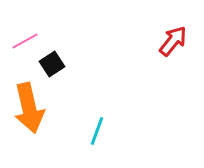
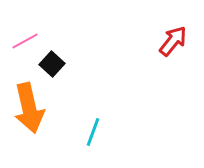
black square: rotated 15 degrees counterclockwise
cyan line: moved 4 px left, 1 px down
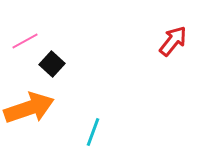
orange arrow: rotated 96 degrees counterclockwise
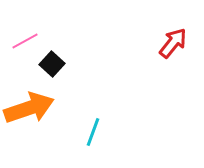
red arrow: moved 2 px down
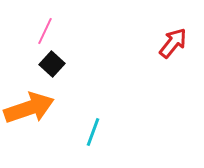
pink line: moved 20 px right, 10 px up; rotated 36 degrees counterclockwise
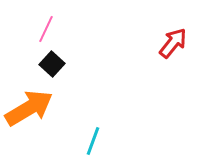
pink line: moved 1 px right, 2 px up
orange arrow: rotated 12 degrees counterclockwise
cyan line: moved 9 px down
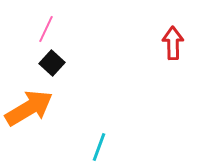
red arrow: rotated 40 degrees counterclockwise
black square: moved 1 px up
cyan line: moved 6 px right, 6 px down
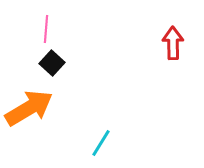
pink line: rotated 20 degrees counterclockwise
cyan line: moved 2 px right, 4 px up; rotated 12 degrees clockwise
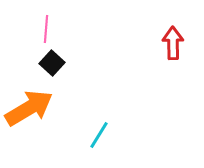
cyan line: moved 2 px left, 8 px up
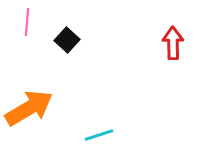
pink line: moved 19 px left, 7 px up
black square: moved 15 px right, 23 px up
cyan line: rotated 40 degrees clockwise
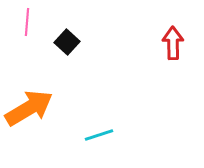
black square: moved 2 px down
